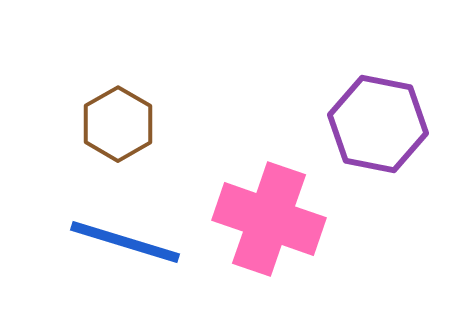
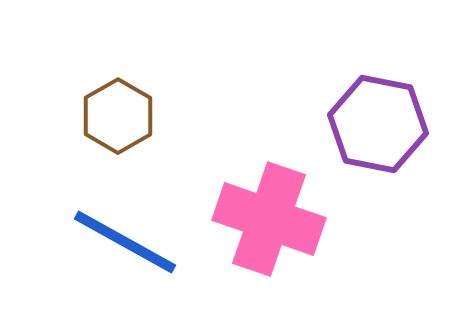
brown hexagon: moved 8 px up
blue line: rotated 12 degrees clockwise
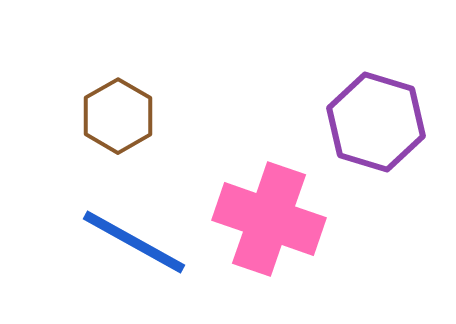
purple hexagon: moved 2 px left, 2 px up; rotated 6 degrees clockwise
blue line: moved 9 px right
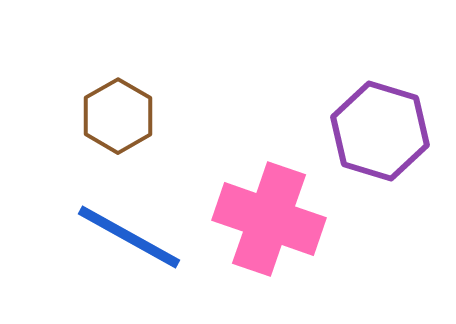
purple hexagon: moved 4 px right, 9 px down
blue line: moved 5 px left, 5 px up
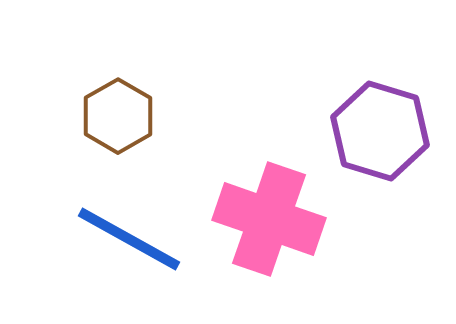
blue line: moved 2 px down
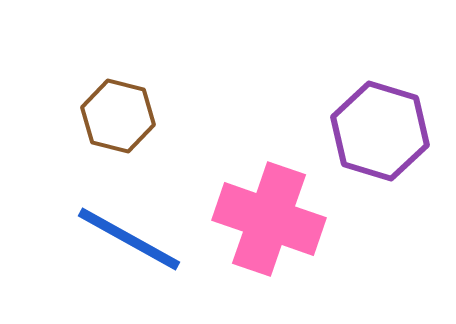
brown hexagon: rotated 16 degrees counterclockwise
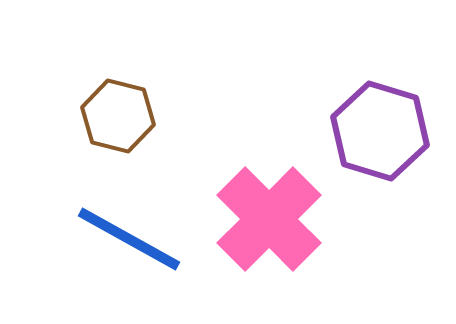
pink cross: rotated 26 degrees clockwise
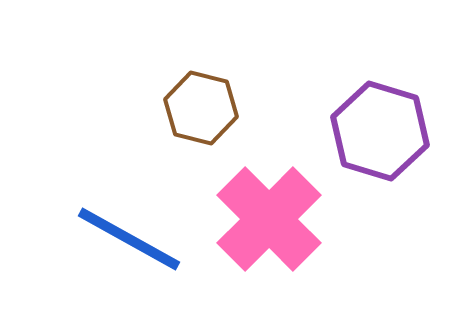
brown hexagon: moved 83 px right, 8 px up
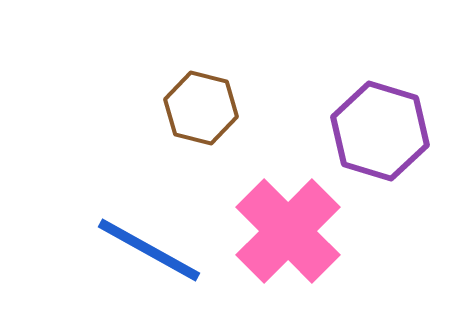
pink cross: moved 19 px right, 12 px down
blue line: moved 20 px right, 11 px down
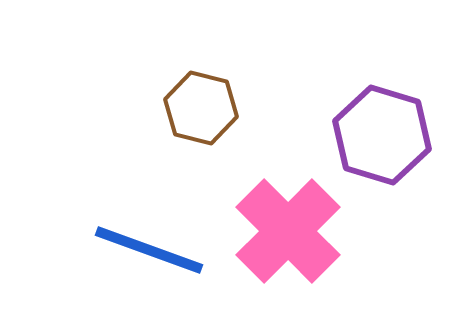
purple hexagon: moved 2 px right, 4 px down
blue line: rotated 9 degrees counterclockwise
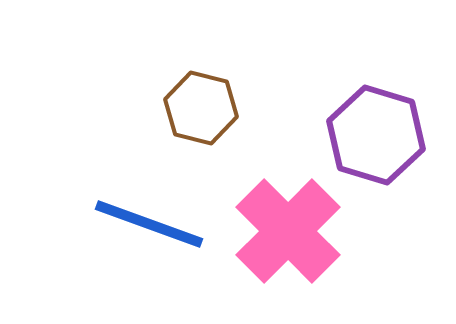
purple hexagon: moved 6 px left
blue line: moved 26 px up
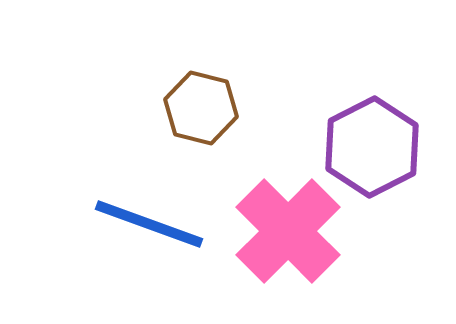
purple hexagon: moved 4 px left, 12 px down; rotated 16 degrees clockwise
